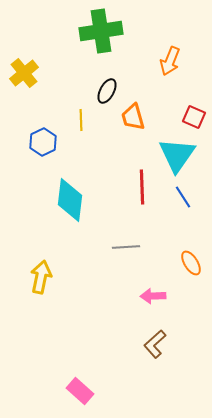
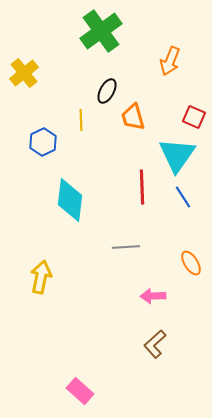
green cross: rotated 27 degrees counterclockwise
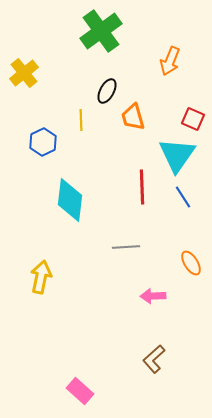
red square: moved 1 px left, 2 px down
brown L-shape: moved 1 px left, 15 px down
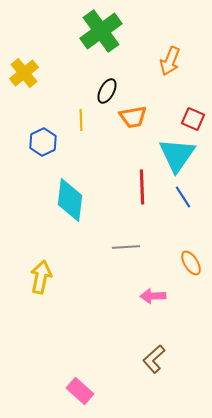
orange trapezoid: rotated 84 degrees counterclockwise
